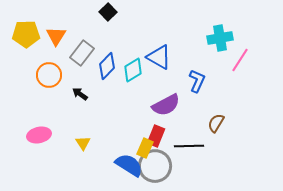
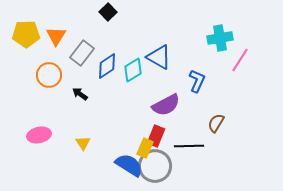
blue diamond: rotated 12 degrees clockwise
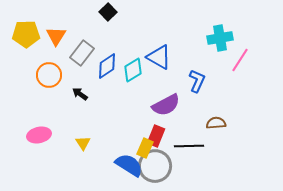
brown semicircle: rotated 54 degrees clockwise
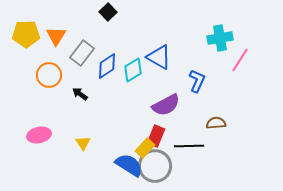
yellow rectangle: rotated 18 degrees clockwise
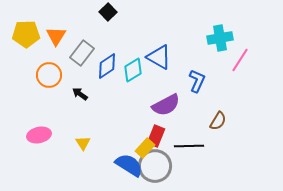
brown semicircle: moved 2 px right, 2 px up; rotated 126 degrees clockwise
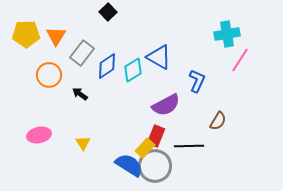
cyan cross: moved 7 px right, 4 px up
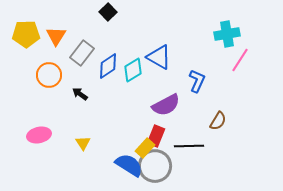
blue diamond: moved 1 px right
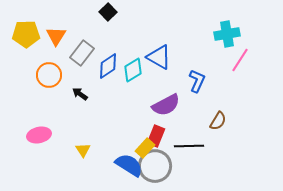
yellow triangle: moved 7 px down
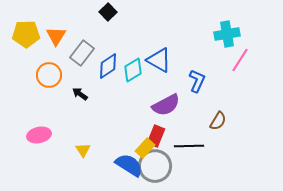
blue triangle: moved 3 px down
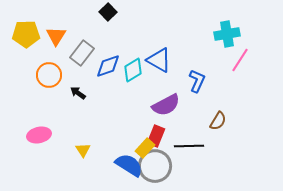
blue diamond: rotated 16 degrees clockwise
black arrow: moved 2 px left, 1 px up
